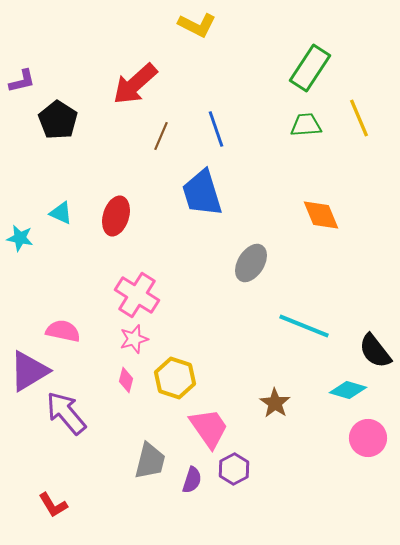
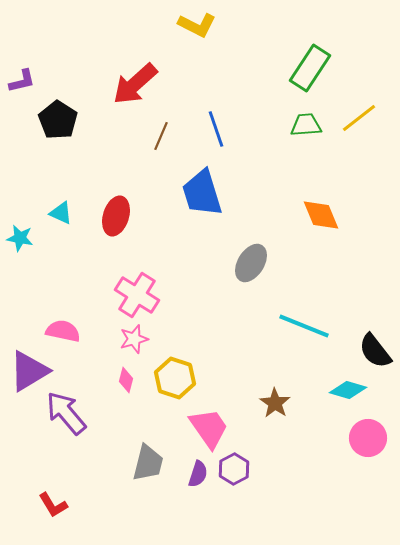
yellow line: rotated 75 degrees clockwise
gray trapezoid: moved 2 px left, 2 px down
purple semicircle: moved 6 px right, 6 px up
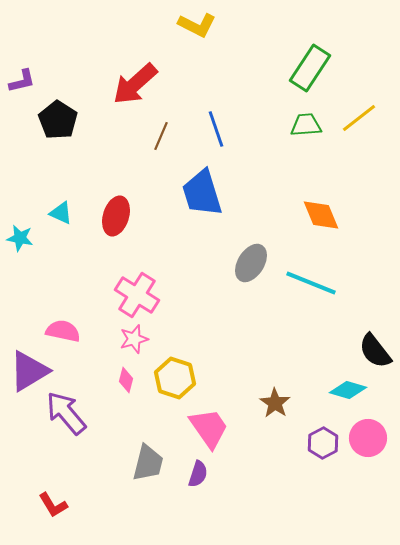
cyan line: moved 7 px right, 43 px up
purple hexagon: moved 89 px right, 26 px up
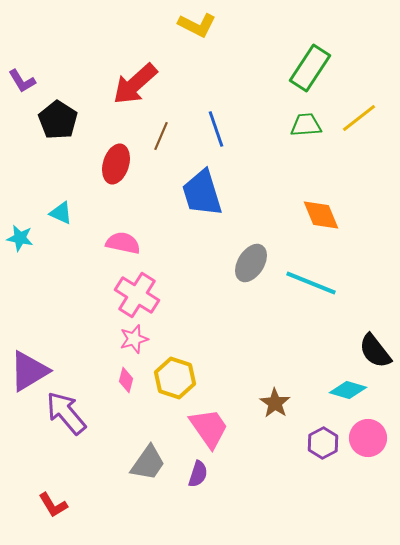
purple L-shape: rotated 72 degrees clockwise
red ellipse: moved 52 px up
pink semicircle: moved 60 px right, 88 px up
gray trapezoid: rotated 21 degrees clockwise
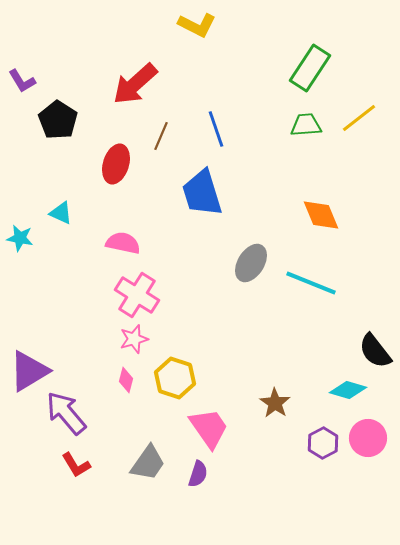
red L-shape: moved 23 px right, 40 px up
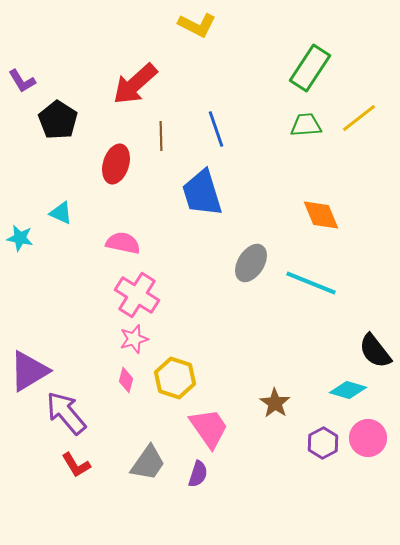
brown line: rotated 24 degrees counterclockwise
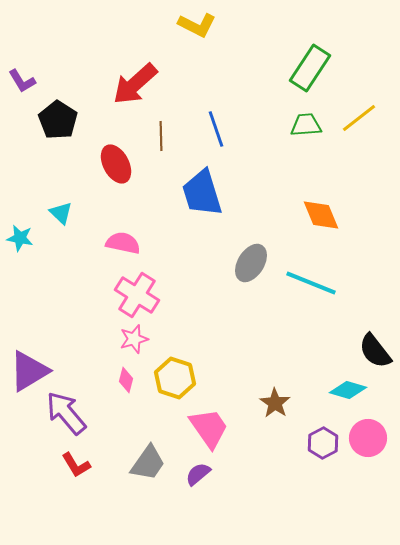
red ellipse: rotated 45 degrees counterclockwise
cyan triangle: rotated 20 degrees clockwise
purple semicircle: rotated 148 degrees counterclockwise
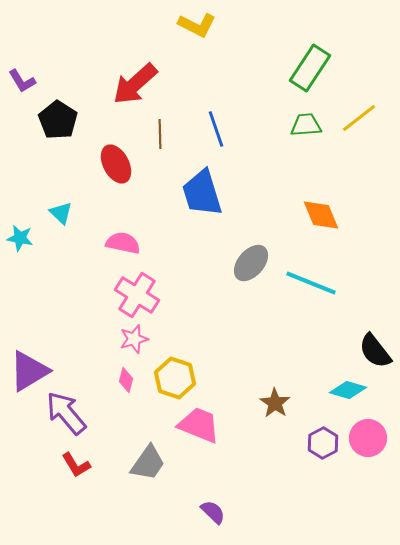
brown line: moved 1 px left, 2 px up
gray ellipse: rotated 9 degrees clockwise
pink trapezoid: moved 10 px left, 3 px up; rotated 33 degrees counterclockwise
purple semicircle: moved 15 px right, 38 px down; rotated 84 degrees clockwise
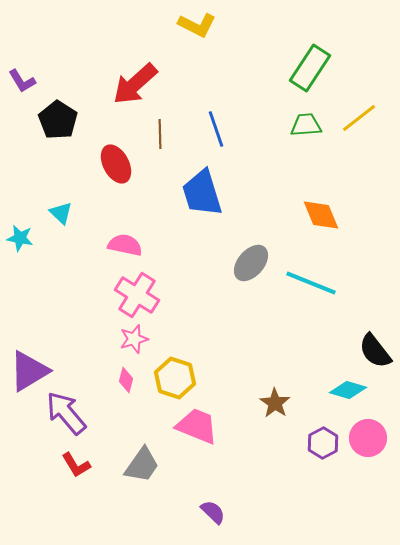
pink semicircle: moved 2 px right, 2 px down
pink trapezoid: moved 2 px left, 1 px down
gray trapezoid: moved 6 px left, 2 px down
